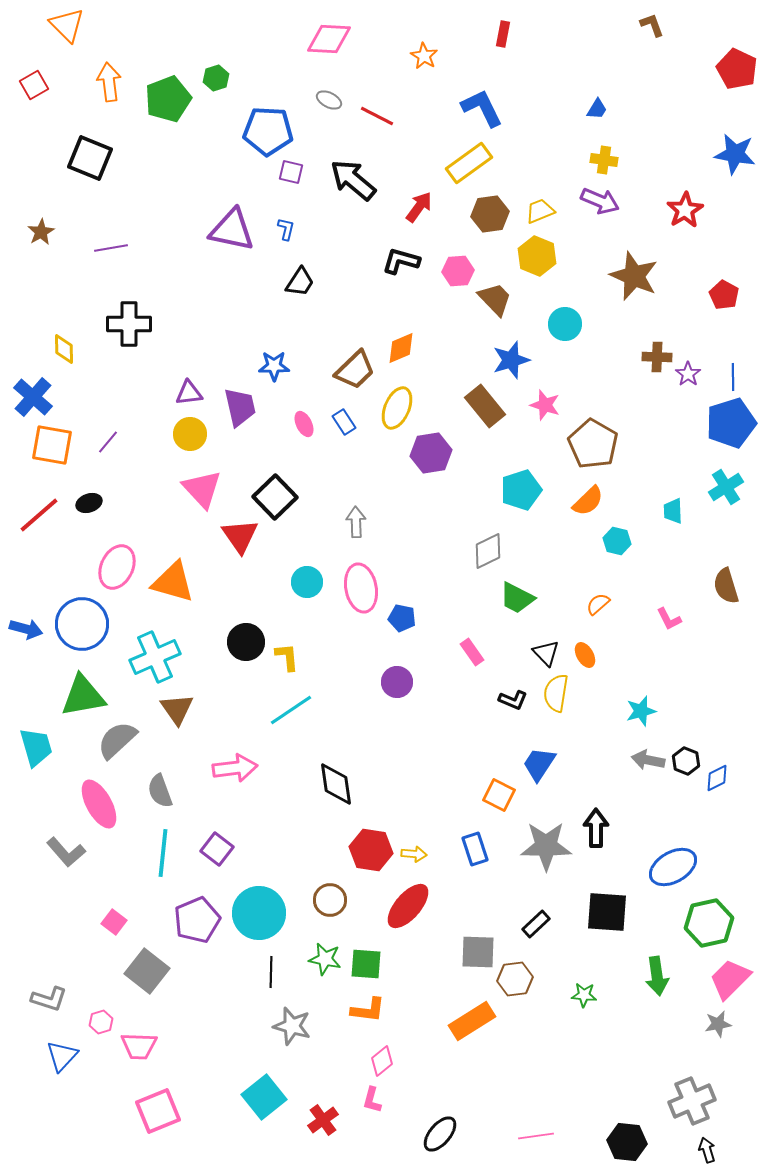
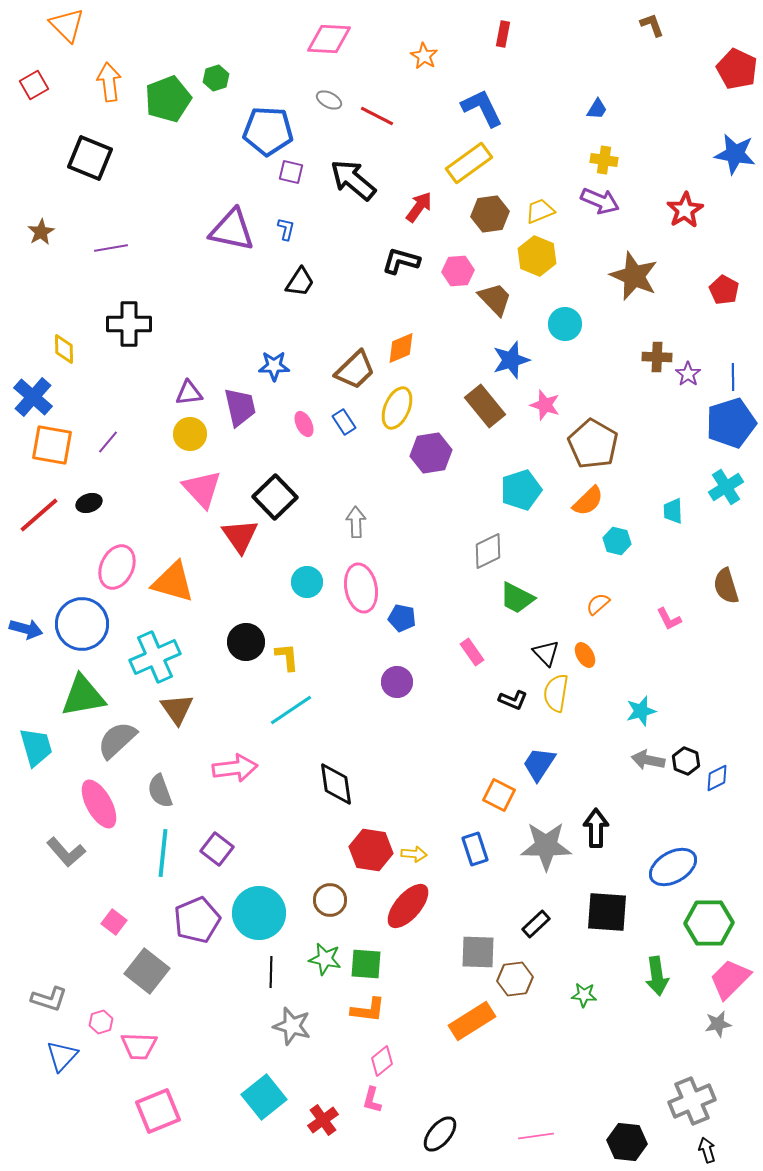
red pentagon at (724, 295): moved 5 px up
green hexagon at (709, 923): rotated 12 degrees clockwise
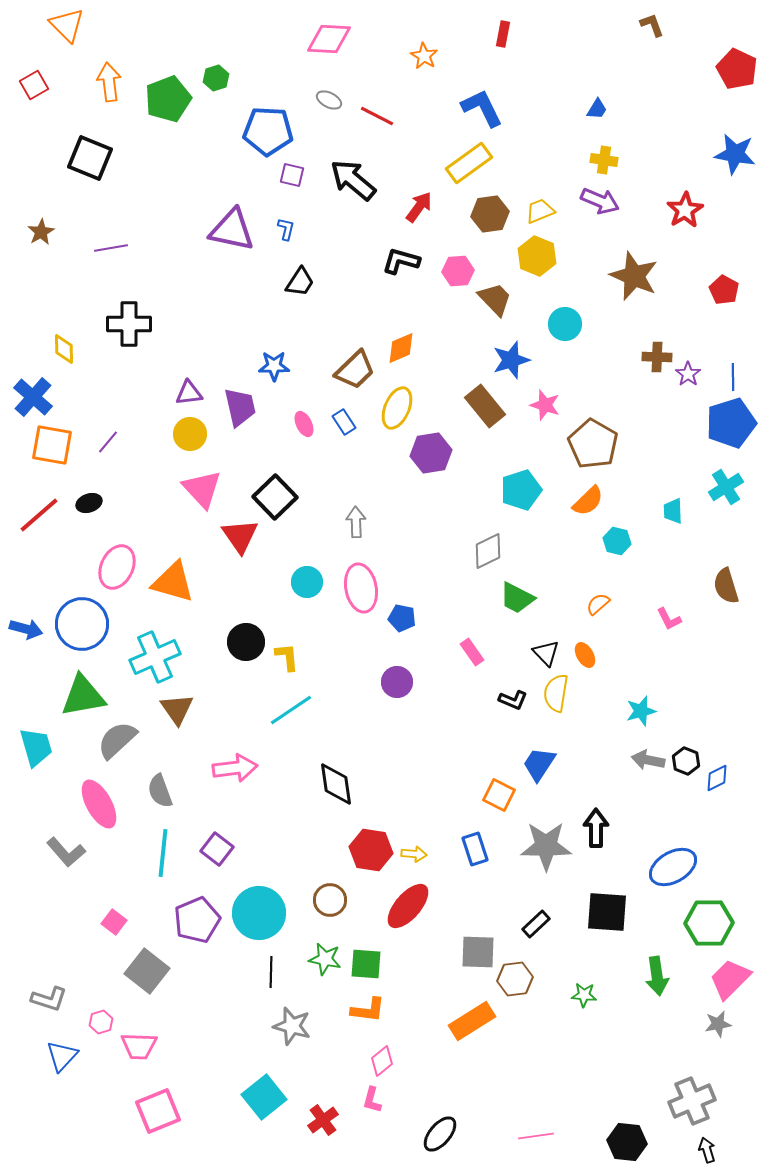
purple square at (291, 172): moved 1 px right, 3 px down
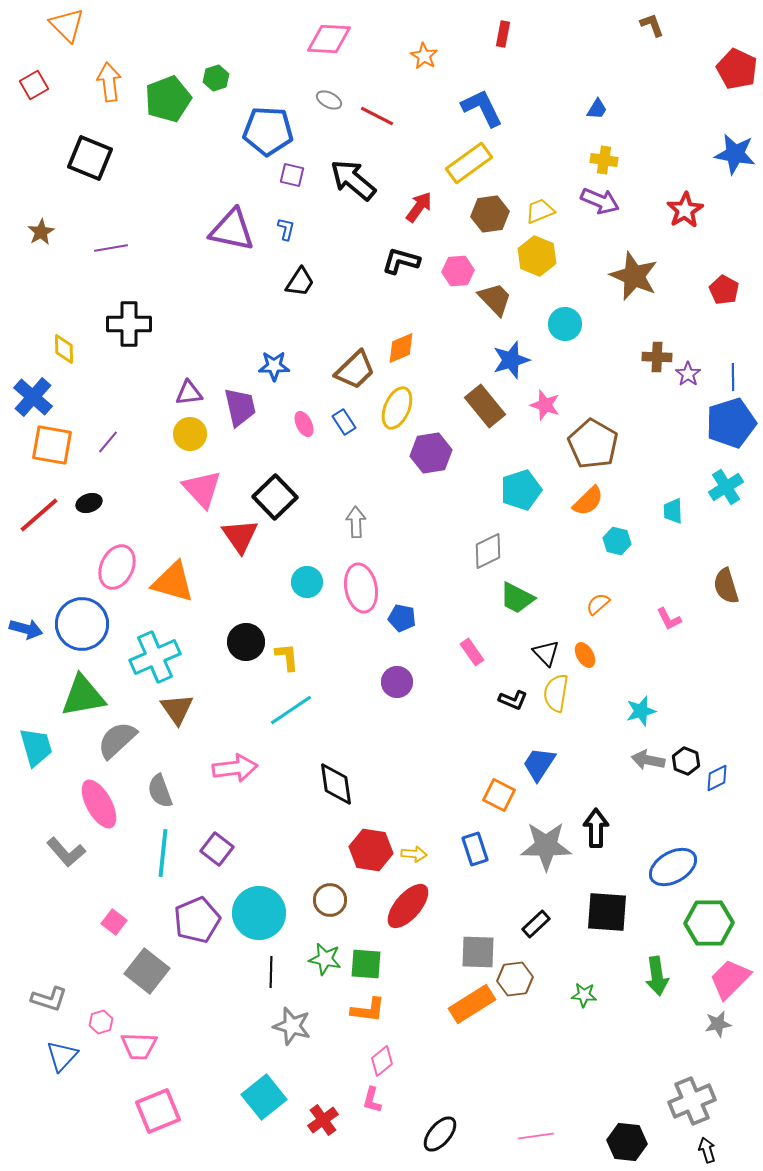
orange rectangle at (472, 1021): moved 17 px up
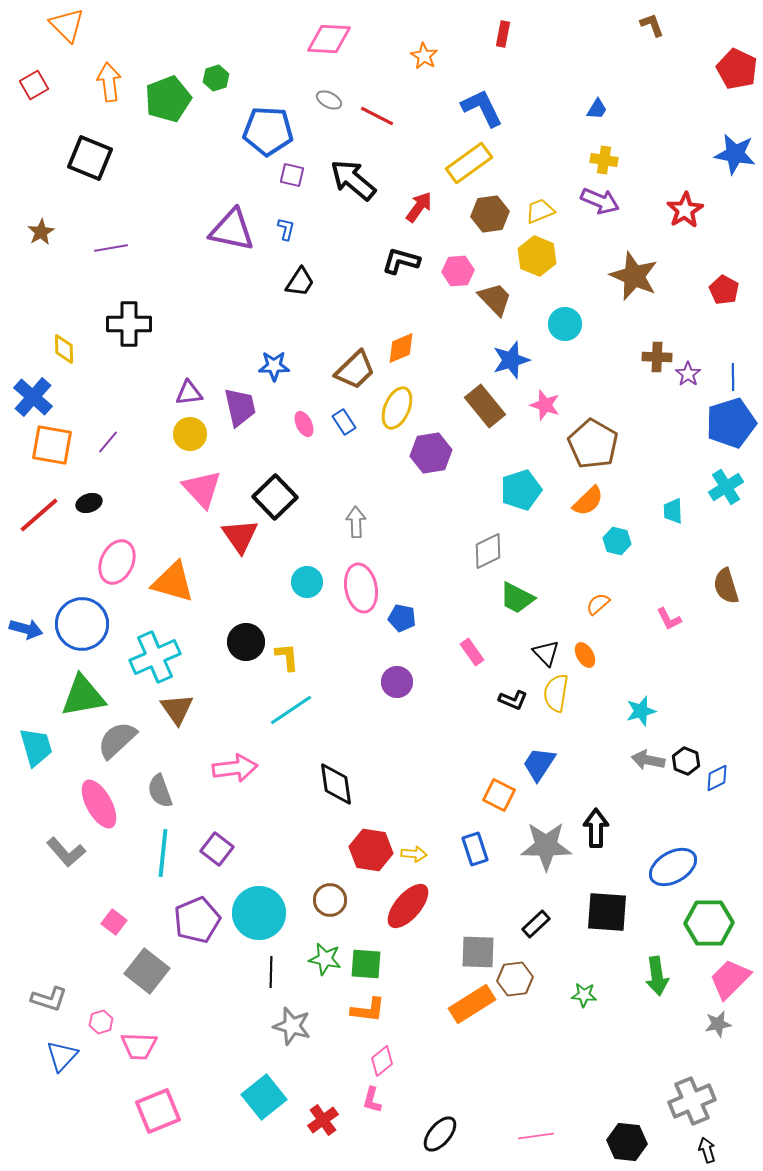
pink ellipse at (117, 567): moved 5 px up
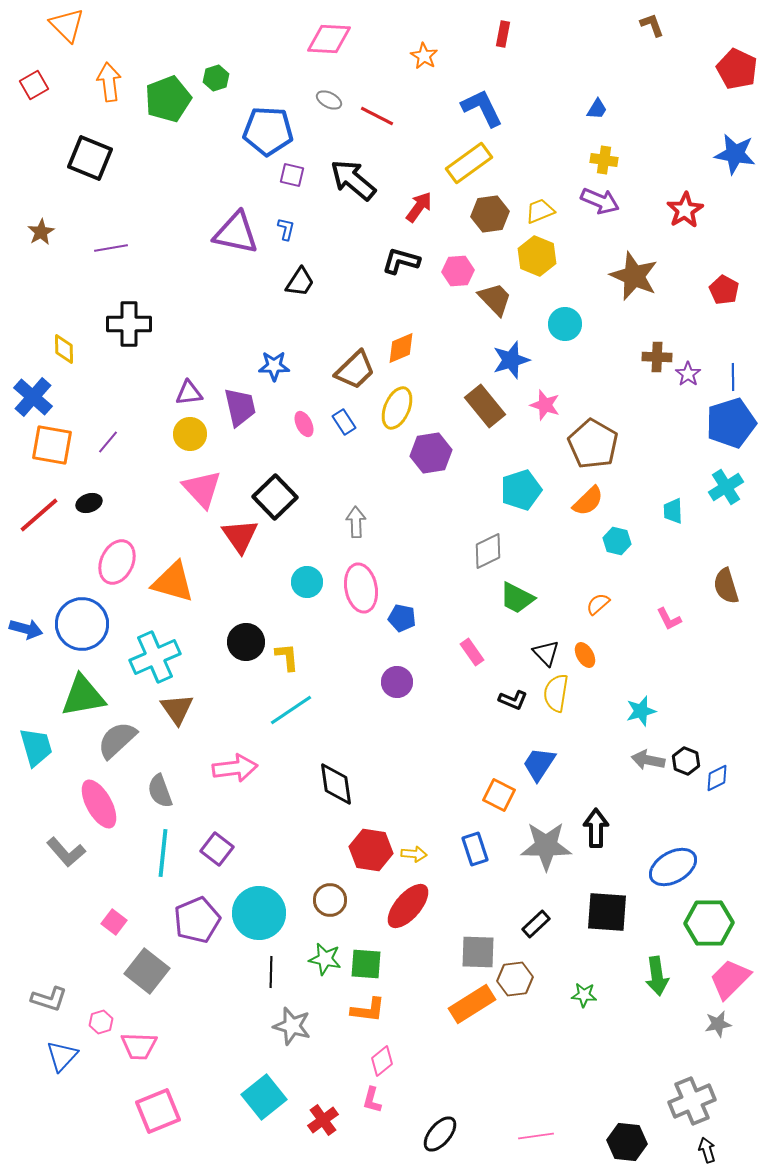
purple triangle at (232, 230): moved 4 px right, 3 px down
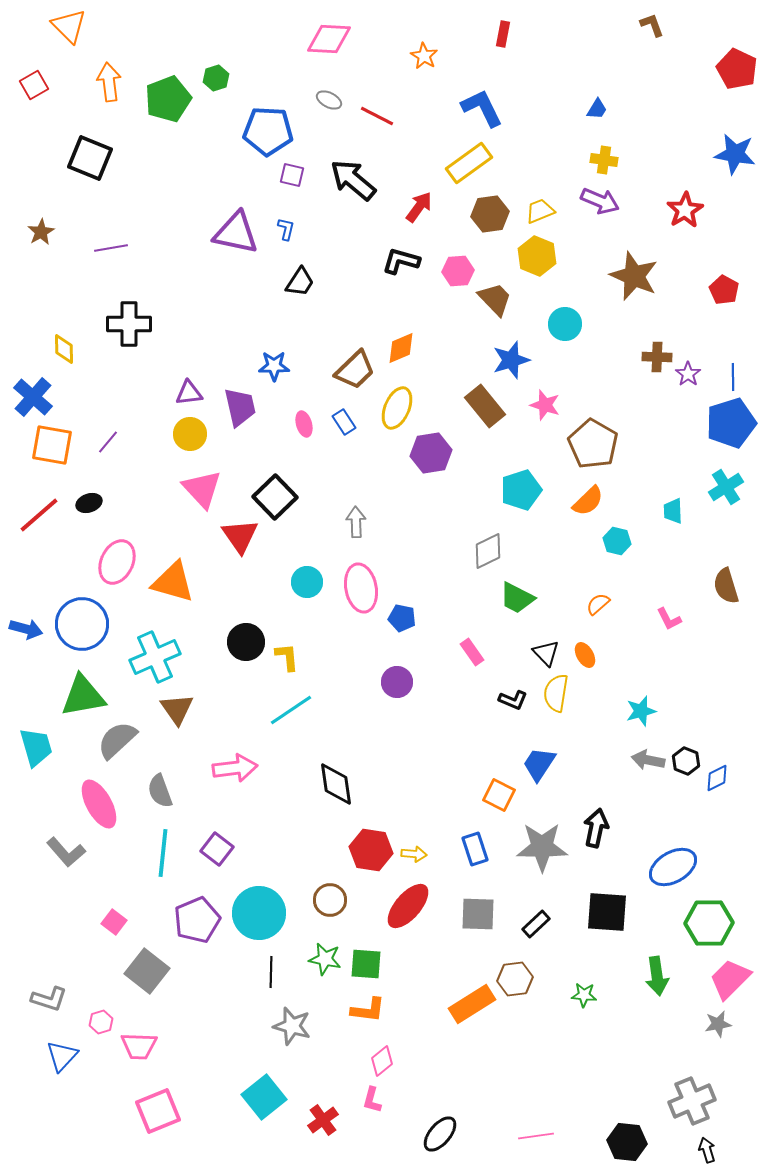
orange triangle at (67, 25): moved 2 px right, 1 px down
pink ellipse at (304, 424): rotated 10 degrees clockwise
black arrow at (596, 828): rotated 12 degrees clockwise
gray star at (546, 846): moved 4 px left, 1 px down
gray square at (478, 952): moved 38 px up
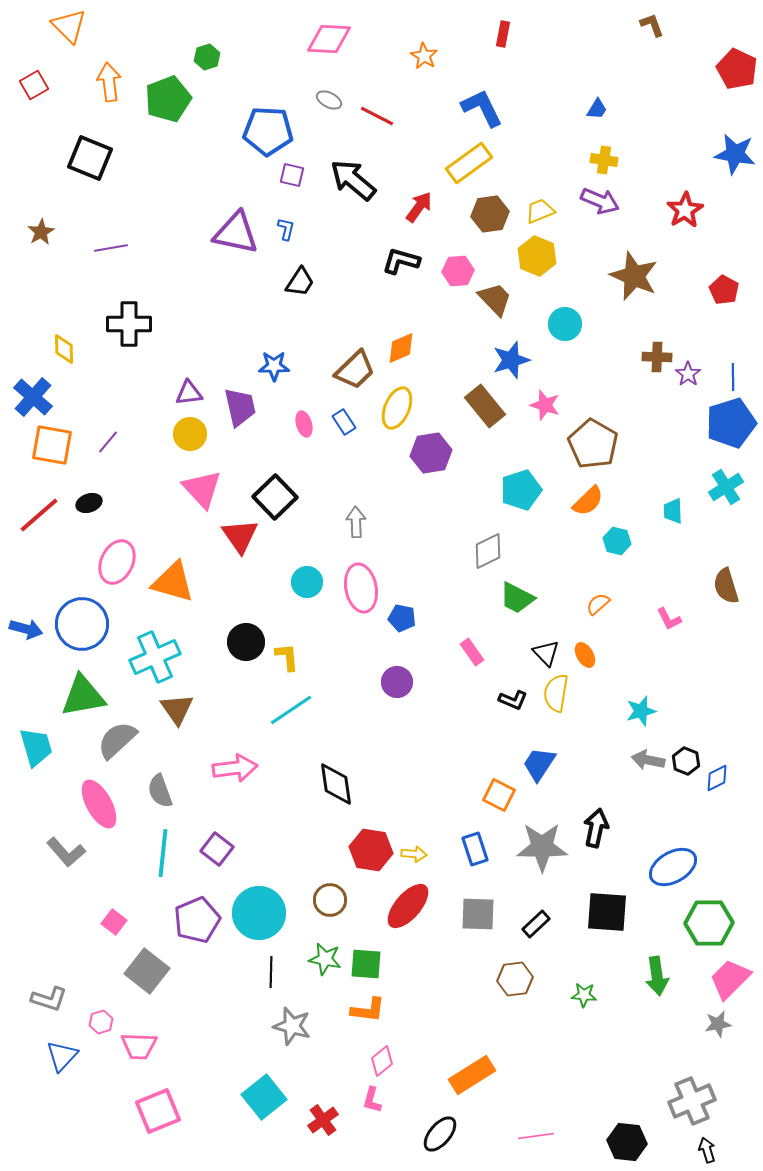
green hexagon at (216, 78): moved 9 px left, 21 px up
orange rectangle at (472, 1004): moved 71 px down
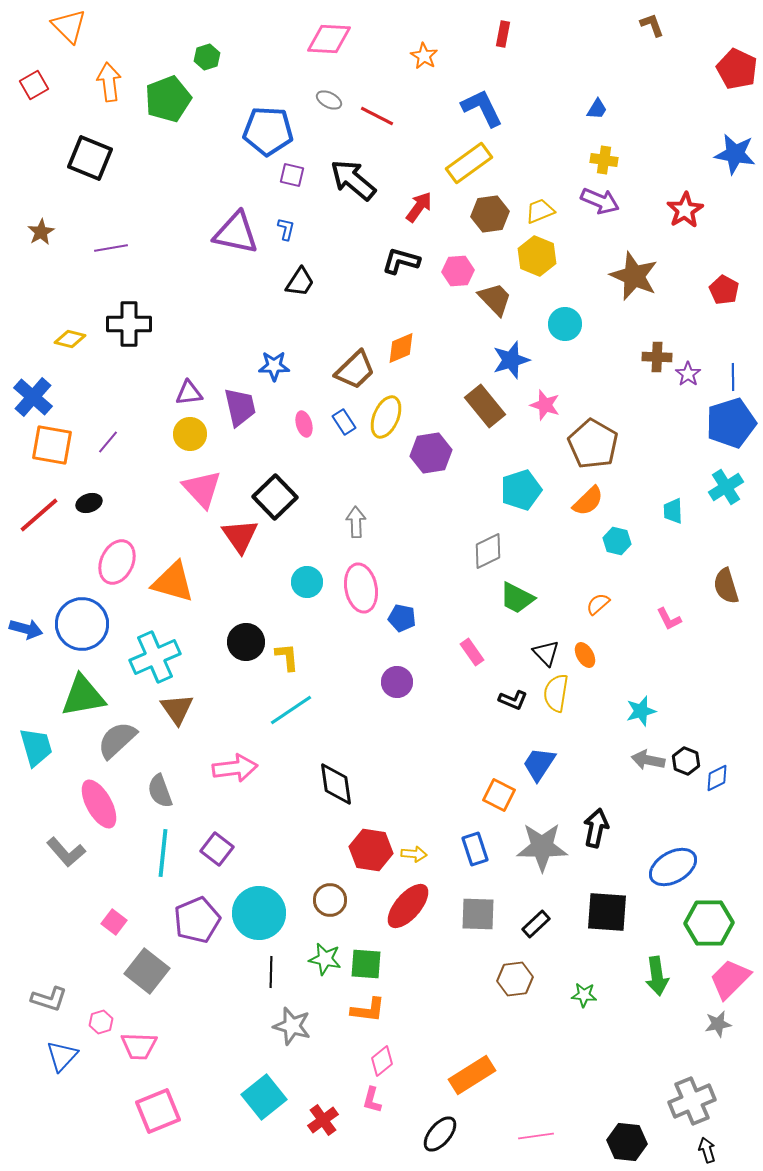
yellow diamond at (64, 349): moved 6 px right, 10 px up; rotated 76 degrees counterclockwise
yellow ellipse at (397, 408): moved 11 px left, 9 px down
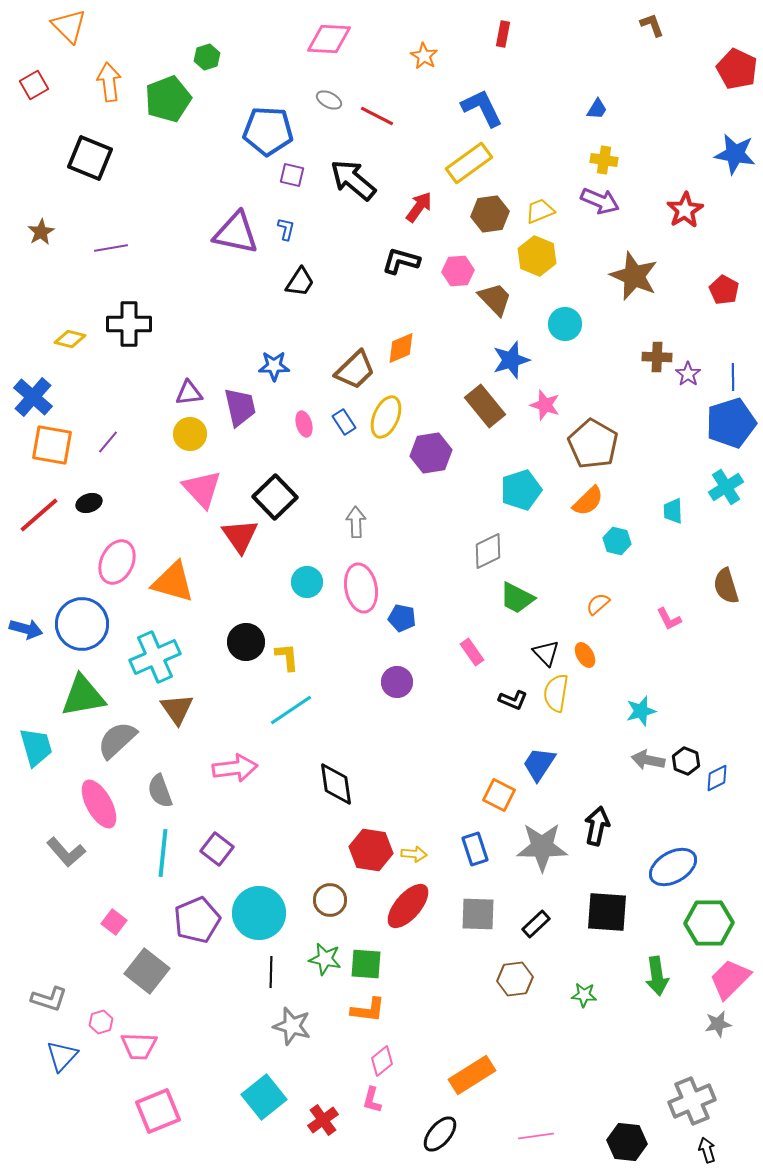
black arrow at (596, 828): moved 1 px right, 2 px up
